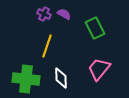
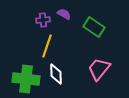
purple cross: moved 1 px left, 6 px down; rotated 32 degrees counterclockwise
green rectangle: moved 1 px left, 1 px up; rotated 30 degrees counterclockwise
white diamond: moved 5 px left, 4 px up
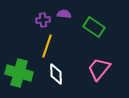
purple semicircle: rotated 24 degrees counterclockwise
green cross: moved 7 px left, 6 px up; rotated 8 degrees clockwise
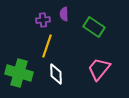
purple semicircle: rotated 96 degrees counterclockwise
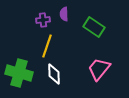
white diamond: moved 2 px left
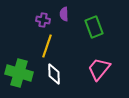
purple cross: rotated 16 degrees clockwise
green rectangle: rotated 35 degrees clockwise
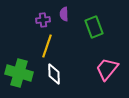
purple cross: rotated 16 degrees counterclockwise
pink trapezoid: moved 8 px right
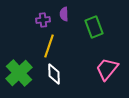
yellow line: moved 2 px right
green cross: rotated 32 degrees clockwise
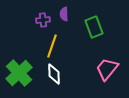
yellow line: moved 3 px right
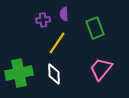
green rectangle: moved 1 px right, 1 px down
yellow line: moved 5 px right, 3 px up; rotated 15 degrees clockwise
pink trapezoid: moved 6 px left
green cross: rotated 32 degrees clockwise
